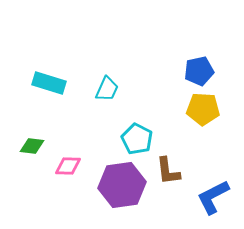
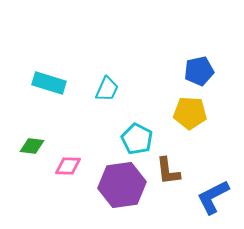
yellow pentagon: moved 13 px left, 4 px down
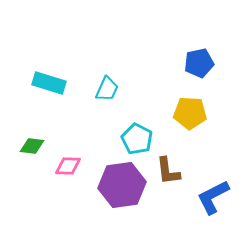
blue pentagon: moved 8 px up
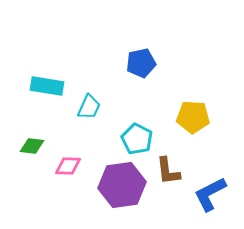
blue pentagon: moved 58 px left
cyan rectangle: moved 2 px left, 3 px down; rotated 8 degrees counterclockwise
cyan trapezoid: moved 18 px left, 18 px down
yellow pentagon: moved 3 px right, 4 px down
blue L-shape: moved 3 px left, 3 px up
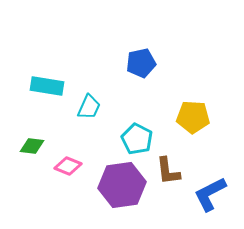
pink diamond: rotated 20 degrees clockwise
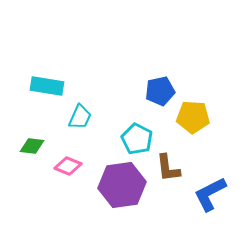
blue pentagon: moved 19 px right, 28 px down
cyan trapezoid: moved 9 px left, 10 px down
brown L-shape: moved 3 px up
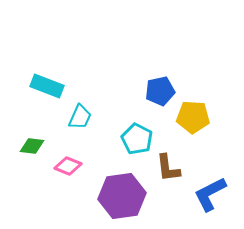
cyan rectangle: rotated 12 degrees clockwise
purple hexagon: moved 11 px down
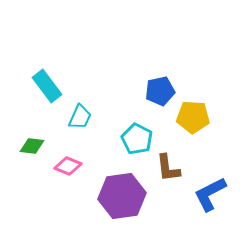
cyan rectangle: rotated 32 degrees clockwise
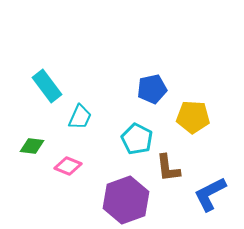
blue pentagon: moved 8 px left, 2 px up
purple hexagon: moved 4 px right, 4 px down; rotated 12 degrees counterclockwise
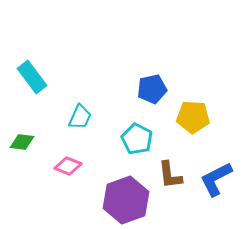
cyan rectangle: moved 15 px left, 9 px up
green diamond: moved 10 px left, 4 px up
brown L-shape: moved 2 px right, 7 px down
blue L-shape: moved 6 px right, 15 px up
